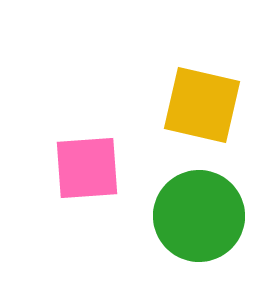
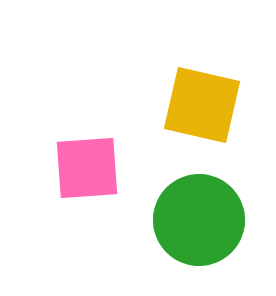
green circle: moved 4 px down
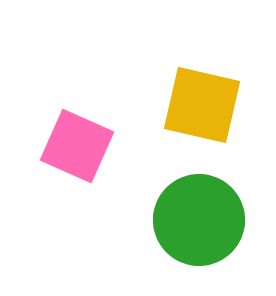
pink square: moved 10 px left, 22 px up; rotated 28 degrees clockwise
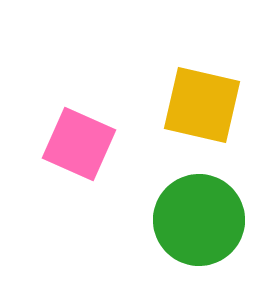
pink square: moved 2 px right, 2 px up
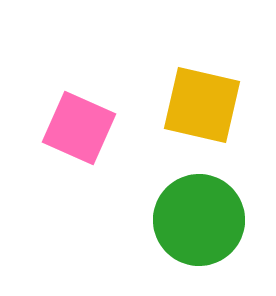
pink square: moved 16 px up
